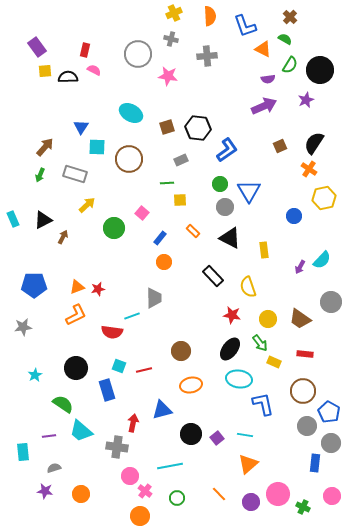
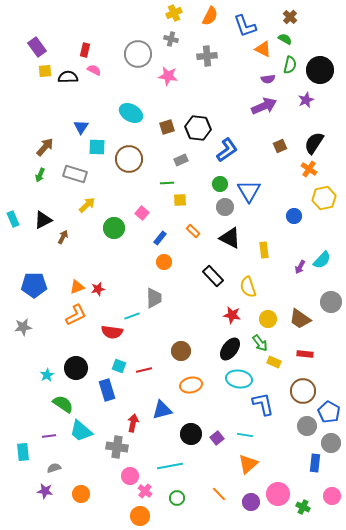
orange semicircle at (210, 16): rotated 30 degrees clockwise
green semicircle at (290, 65): rotated 18 degrees counterclockwise
cyan star at (35, 375): moved 12 px right
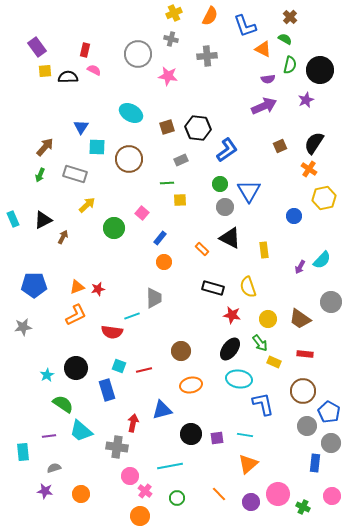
orange rectangle at (193, 231): moved 9 px right, 18 px down
black rectangle at (213, 276): moved 12 px down; rotated 30 degrees counterclockwise
purple square at (217, 438): rotated 32 degrees clockwise
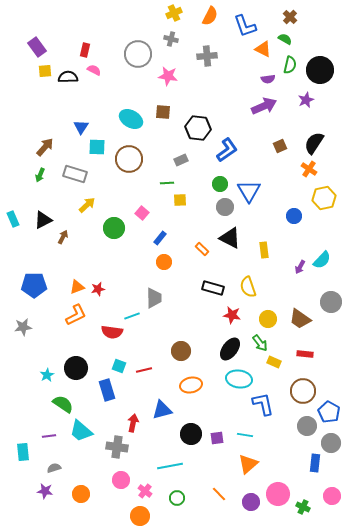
cyan ellipse at (131, 113): moved 6 px down
brown square at (167, 127): moved 4 px left, 15 px up; rotated 21 degrees clockwise
pink circle at (130, 476): moved 9 px left, 4 px down
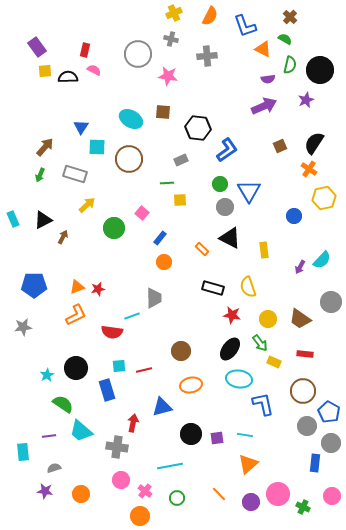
cyan square at (119, 366): rotated 24 degrees counterclockwise
blue triangle at (162, 410): moved 3 px up
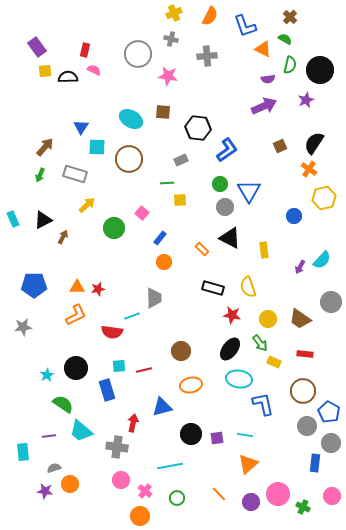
orange triangle at (77, 287): rotated 21 degrees clockwise
orange circle at (81, 494): moved 11 px left, 10 px up
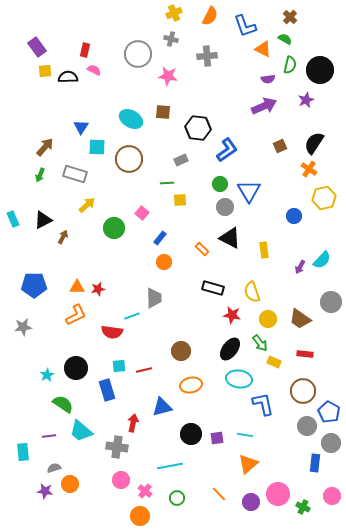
yellow semicircle at (248, 287): moved 4 px right, 5 px down
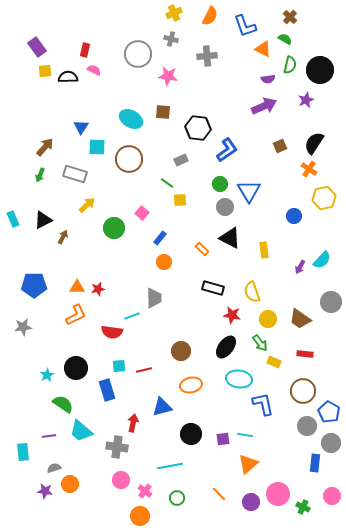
green line at (167, 183): rotated 40 degrees clockwise
black ellipse at (230, 349): moved 4 px left, 2 px up
purple square at (217, 438): moved 6 px right, 1 px down
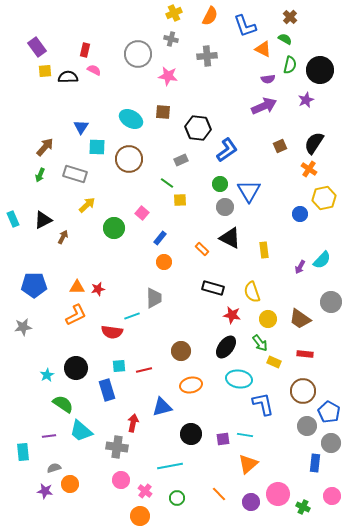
blue circle at (294, 216): moved 6 px right, 2 px up
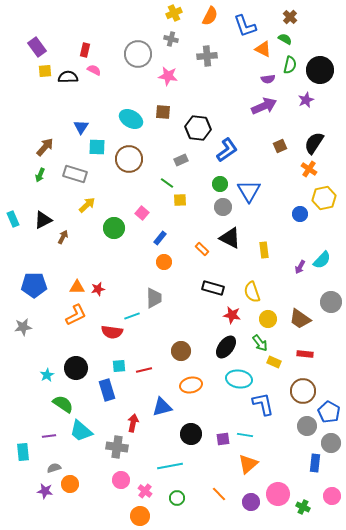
gray circle at (225, 207): moved 2 px left
